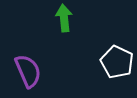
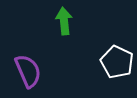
green arrow: moved 3 px down
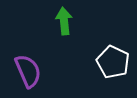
white pentagon: moved 4 px left
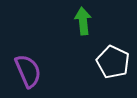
green arrow: moved 19 px right
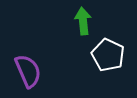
white pentagon: moved 5 px left, 7 px up
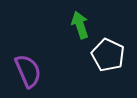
green arrow: moved 3 px left, 4 px down; rotated 12 degrees counterclockwise
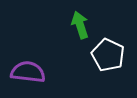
purple semicircle: moved 1 px down; rotated 60 degrees counterclockwise
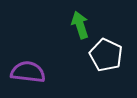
white pentagon: moved 2 px left
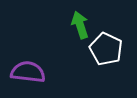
white pentagon: moved 6 px up
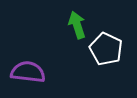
green arrow: moved 3 px left
